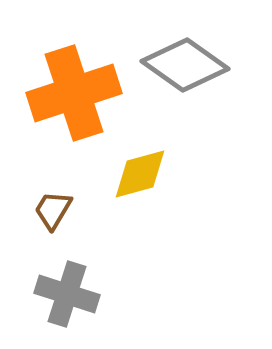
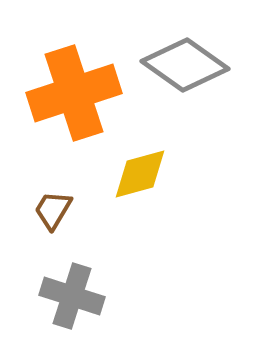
gray cross: moved 5 px right, 2 px down
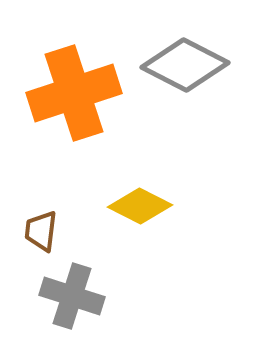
gray diamond: rotated 8 degrees counterclockwise
yellow diamond: moved 32 px down; rotated 42 degrees clockwise
brown trapezoid: moved 12 px left, 21 px down; rotated 24 degrees counterclockwise
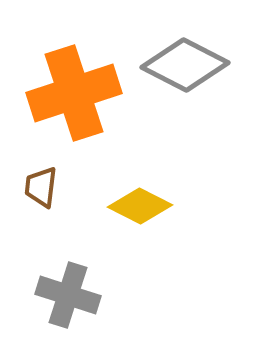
brown trapezoid: moved 44 px up
gray cross: moved 4 px left, 1 px up
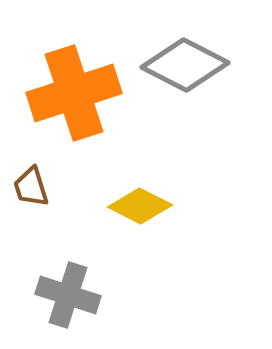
brown trapezoid: moved 10 px left; rotated 24 degrees counterclockwise
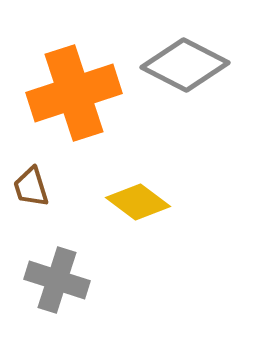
yellow diamond: moved 2 px left, 4 px up; rotated 10 degrees clockwise
gray cross: moved 11 px left, 15 px up
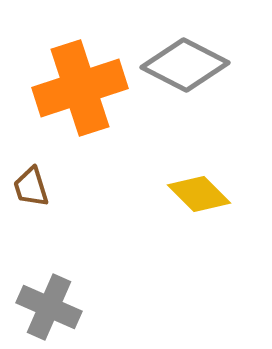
orange cross: moved 6 px right, 5 px up
yellow diamond: moved 61 px right, 8 px up; rotated 8 degrees clockwise
gray cross: moved 8 px left, 27 px down; rotated 6 degrees clockwise
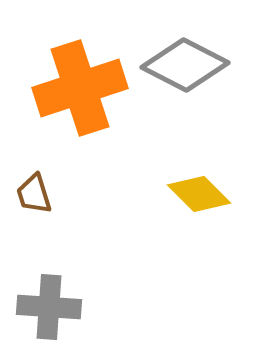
brown trapezoid: moved 3 px right, 7 px down
gray cross: rotated 20 degrees counterclockwise
